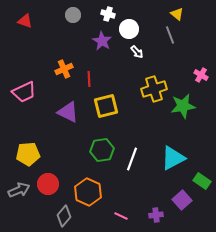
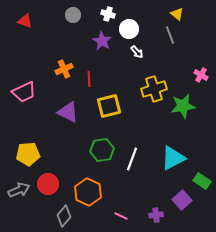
yellow square: moved 3 px right
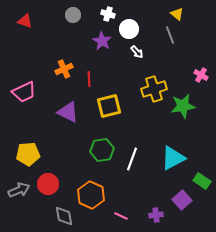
orange hexagon: moved 3 px right, 3 px down
gray diamond: rotated 50 degrees counterclockwise
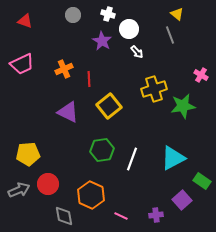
pink trapezoid: moved 2 px left, 28 px up
yellow square: rotated 25 degrees counterclockwise
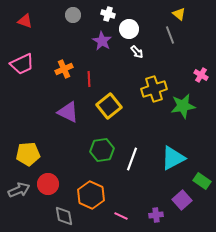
yellow triangle: moved 2 px right
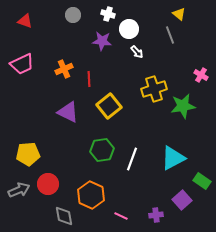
purple star: rotated 24 degrees counterclockwise
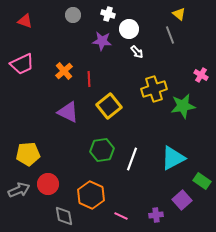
orange cross: moved 2 px down; rotated 18 degrees counterclockwise
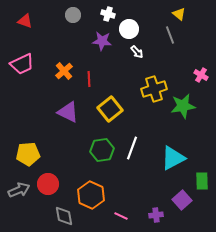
yellow square: moved 1 px right, 3 px down
white line: moved 11 px up
green rectangle: rotated 54 degrees clockwise
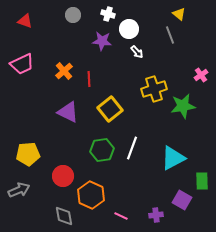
pink cross: rotated 24 degrees clockwise
red circle: moved 15 px right, 8 px up
purple square: rotated 18 degrees counterclockwise
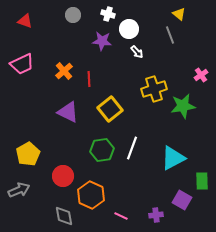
yellow pentagon: rotated 25 degrees counterclockwise
